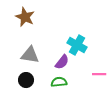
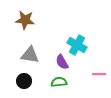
brown star: moved 3 px down; rotated 18 degrees counterclockwise
purple semicircle: rotated 112 degrees clockwise
black circle: moved 2 px left, 1 px down
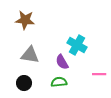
black circle: moved 2 px down
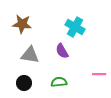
brown star: moved 3 px left, 4 px down
cyan cross: moved 2 px left, 18 px up
purple semicircle: moved 11 px up
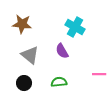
gray triangle: rotated 30 degrees clockwise
